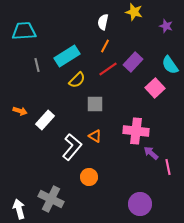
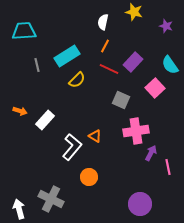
red line: moved 1 px right; rotated 60 degrees clockwise
gray square: moved 26 px right, 4 px up; rotated 24 degrees clockwise
pink cross: rotated 15 degrees counterclockwise
purple arrow: rotated 77 degrees clockwise
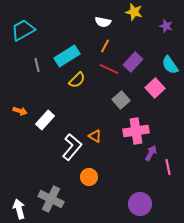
white semicircle: rotated 91 degrees counterclockwise
cyan trapezoid: moved 1 px left, 1 px up; rotated 25 degrees counterclockwise
gray square: rotated 24 degrees clockwise
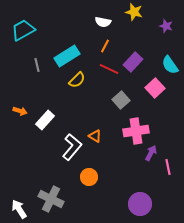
white arrow: rotated 18 degrees counterclockwise
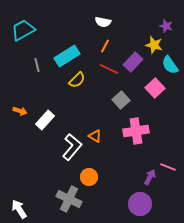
yellow star: moved 20 px right, 33 px down
purple arrow: moved 1 px left, 24 px down
pink line: rotated 56 degrees counterclockwise
gray cross: moved 18 px right
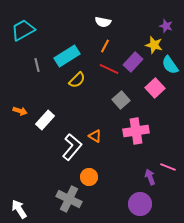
purple arrow: rotated 49 degrees counterclockwise
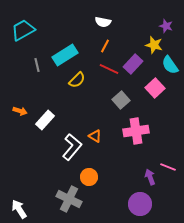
cyan rectangle: moved 2 px left, 1 px up
purple rectangle: moved 2 px down
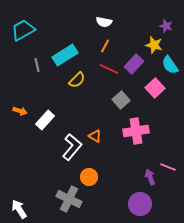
white semicircle: moved 1 px right
purple rectangle: moved 1 px right
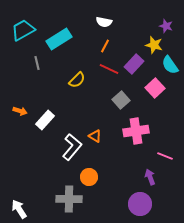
cyan rectangle: moved 6 px left, 16 px up
gray line: moved 2 px up
pink line: moved 3 px left, 11 px up
gray cross: rotated 25 degrees counterclockwise
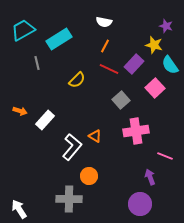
orange circle: moved 1 px up
